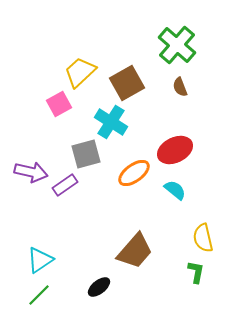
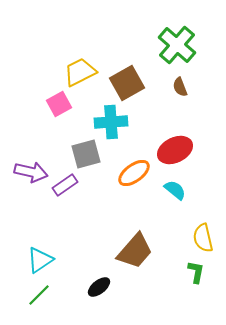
yellow trapezoid: rotated 16 degrees clockwise
cyan cross: rotated 36 degrees counterclockwise
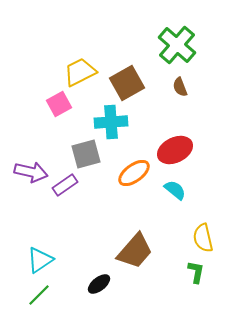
black ellipse: moved 3 px up
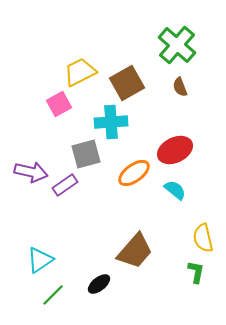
green line: moved 14 px right
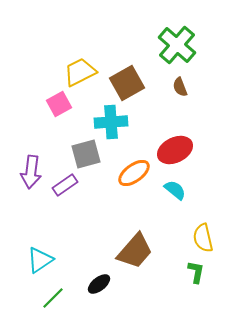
purple arrow: rotated 84 degrees clockwise
green line: moved 3 px down
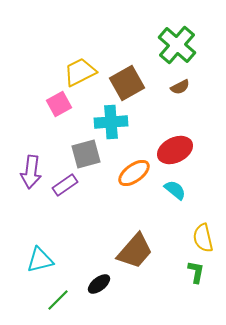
brown semicircle: rotated 96 degrees counterclockwise
cyan triangle: rotated 20 degrees clockwise
green line: moved 5 px right, 2 px down
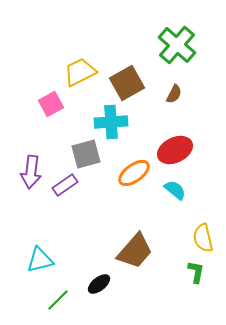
brown semicircle: moved 6 px left, 7 px down; rotated 36 degrees counterclockwise
pink square: moved 8 px left
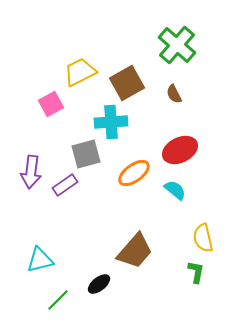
brown semicircle: rotated 126 degrees clockwise
red ellipse: moved 5 px right
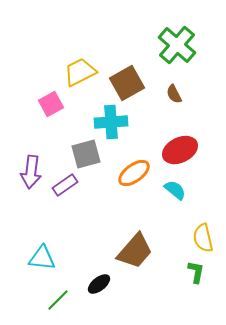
cyan triangle: moved 2 px right, 2 px up; rotated 20 degrees clockwise
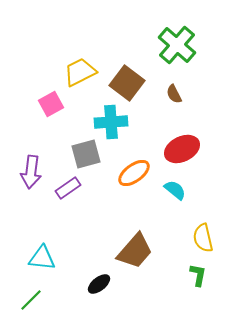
brown square: rotated 24 degrees counterclockwise
red ellipse: moved 2 px right, 1 px up
purple rectangle: moved 3 px right, 3 px down
green L-shape: moved 2 px right, 3 px down
green line: moved 27 px left
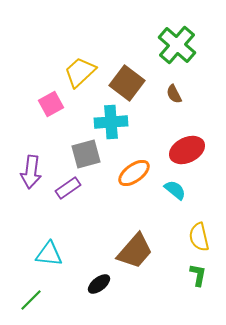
yellow trapezoid: rotated 16 degrees counterclockwise
red ellipse: moved 5 px right, 1 px down
yellow semicircle: moved 4 px left, 1 px up
cyan triangle: moved 7 px right, 4 px up
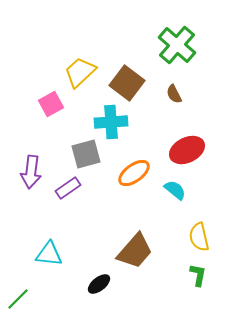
green line: moved 13 px left, 1 px up
